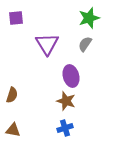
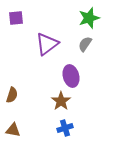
purple triangle: rotated 25 degrees clockwise
brown star: moved 5 px left; rotated 18 degrees clockwise
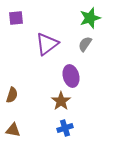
green star: moved 1 px right
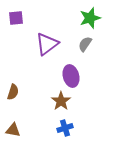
brown semicircle: moved 1 px right, 3 px up
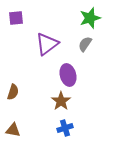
purple ellipse: moved 3 px left, 1 px up
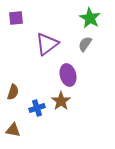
green star: rotated 25 degrees counterclockwise
blue cross: moved 28 px left, 20 px up
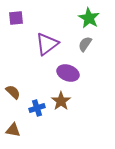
green star: moved 1 px left
purple ellipse: moved 2 px up; rotated 55 degrees counterclockwise
brown semicircle: rotated 63 degrees counterclockwise
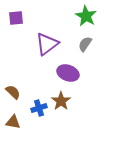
green star: moved 3 px left, 2 px up
blue cross: moved 2 px right
brown triangle: moved 8 px up
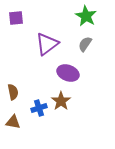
brown semicircle: rotated 35 degrees clockwise
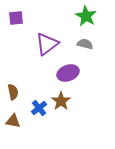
gray semicircle: rotated 70 degrees clockwise
purple ellipse: rotated 40 degrees counterclockwise
blue cross: rotated 21 degrees counterclockwise
brown triangle: moved 1 px up
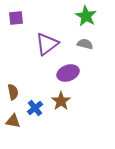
blue cross: moved 4 px left
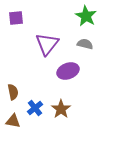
purple triangle: rotated 15 degrees counterclockwise
purple ellipse: moved 2 px up
brown star: moved 8 px down
